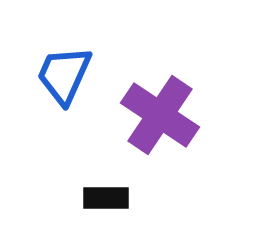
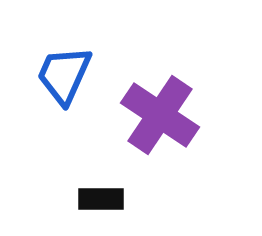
black rectangle: moved 5 px left, 1 px down
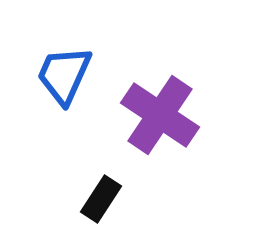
black rectangle: rotated 57 degrees counterclockwise
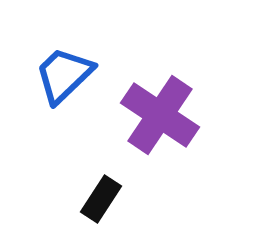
blue trapezoid: rotated 22 degrees clockwise
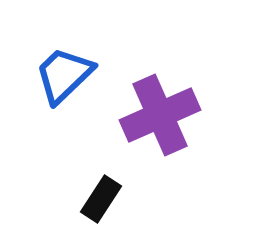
purple cross: rotated 32 degrees clockwise
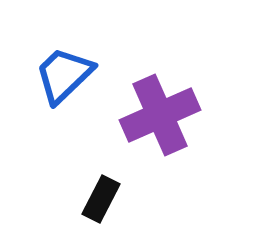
black rectangle: rotated 6 degrees counterclockwise
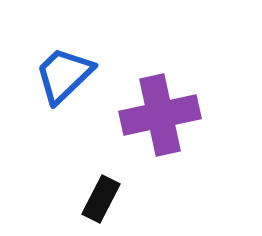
purple cross: rotated 12 degrees clockwise
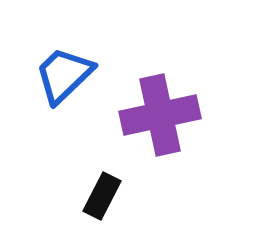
black rectangle: moved 1 px right, 3 px up
